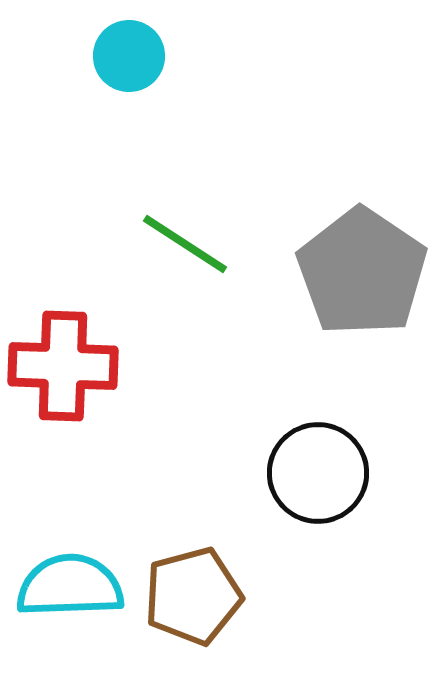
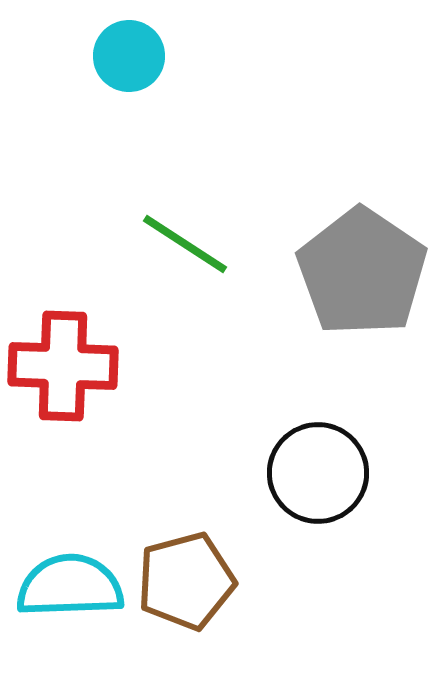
brown pentagon: moved 7 px left, 15 px up
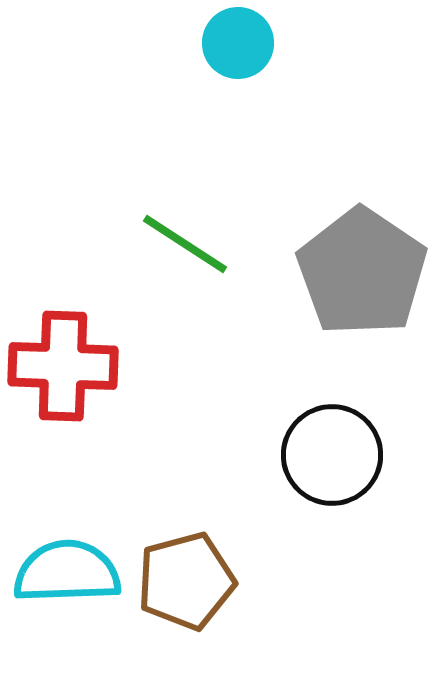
cyan circle: moved 109 px right, 13 px up
black circle: moved 14 px right, 18 px up
cyan semicircle: moved 3 px left, 14 px up
